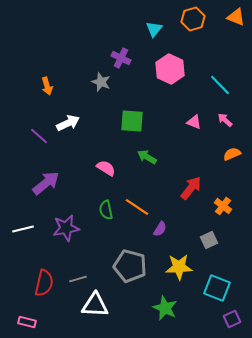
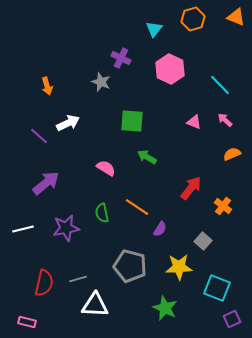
green semicircle: moved 4 px left, 3 px down
gray square: moved 6 px left, 1 px down; rotated 24 degrees counterclockwise
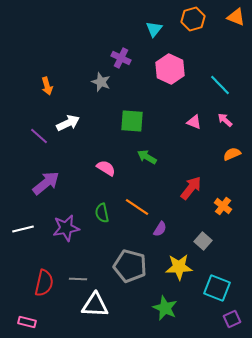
gray line: rotated 18 degrees clockwise
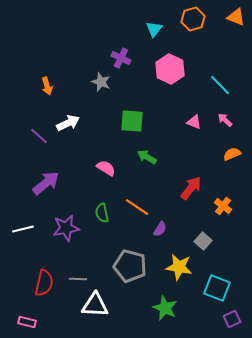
yellow star: rotated 12 degrees clockwise
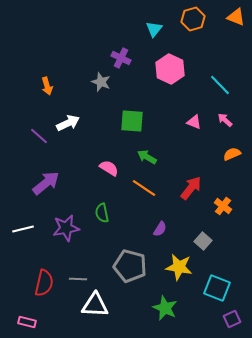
pink semicircle: moved 3 px right
orange line: moved 7 px right, 19 px up
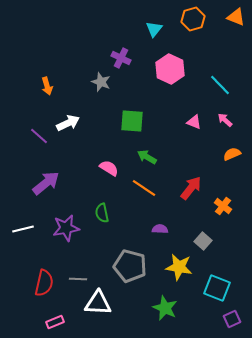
purple semicircle: rotated 119 degrees counterclockwise
white triangle: moved 3 px right, 2 px up
pink rectangle: moved 28 px right; rotated 36 degrees counterclockwise
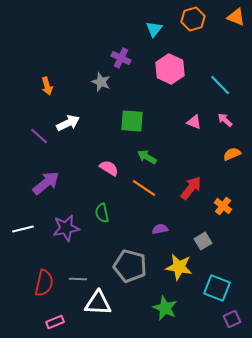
purple semicircle: rotated 14 degrees counterclockwise
gray square: rotated 18 degrees clockwise
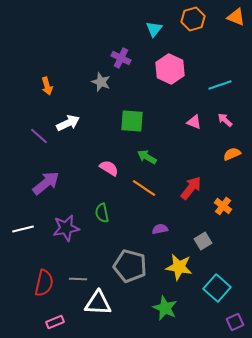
cyan line: rotated 65 degrees counterclockwise
cyan square: rotated 20 degrees clockwise
purple square: moved 3 px right, 3 px down
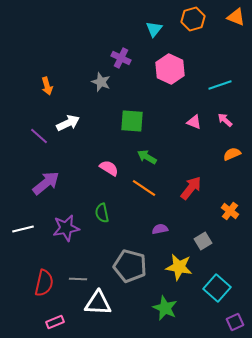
orange cross: moved 7 px right, 5 px down
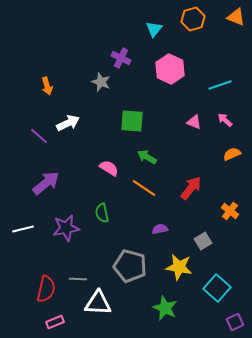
red semicircle: moved 2 px right, 6 px down
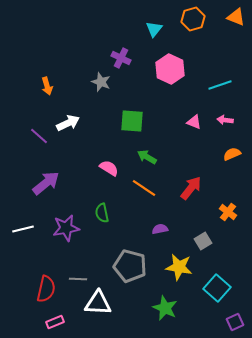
pink arrow: rotated 35 degrees counterclockwise
orange cross: moved 2 px left, 1 px down
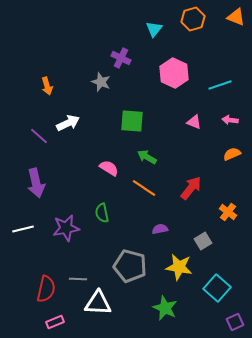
pink hexagon: moved 4 px right, 4 px down
pink arrow: moved 5 px right
purple arrow: moved 10 px left; rotated 116 degrees clockwise
